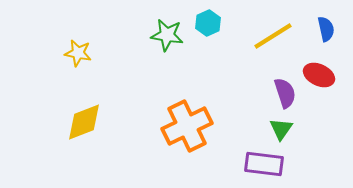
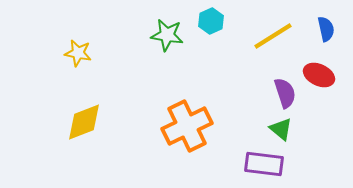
cyan hexagon: moved 3 px right, 2 px up
green triangle: rotated 25 degrees counterclockwise
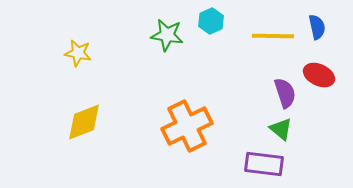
blue semicircle: moved 9 px left, 2 px up
yellow line: rotated 33 degrees clockwise
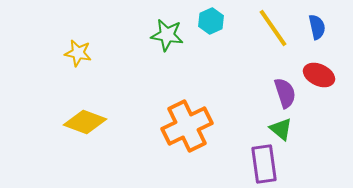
yellow line: moved 8 px up; rotated 54 degrees clockwise
yellow diamond: moved 1 px right; rotated 42 degrees clockwise
purple rectangle: rotated 75 degrees clockwise
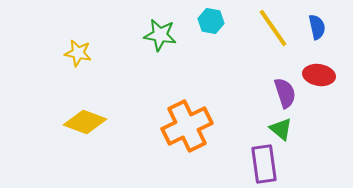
cyan hexagon: rotated 25 degrees counterclockwise
green star: moved 7 px left
red ellipse: rotated 16 degrees counterclockwise
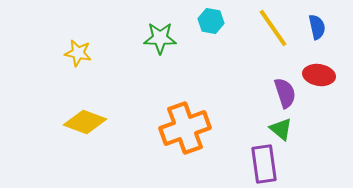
green star: moved 3 px down; rotated 8 degrees counterclockwise
orange cross: moved 2 px left, 2 px down; rotated 6 degrees clockwise
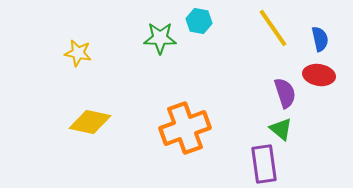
cyan hexagon: moved 12 px left
blue semicircle: moved 3 px right, 12 px down
yellow diamond: moved 5 px right; rotated 9 degrees counterclockwise
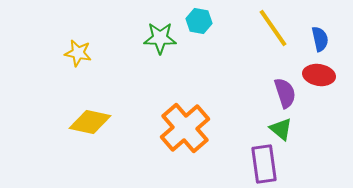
orange cross: rotated 21 degrees counterclockwise
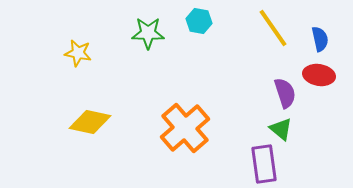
green star: moved 12 px left, 5 px up
